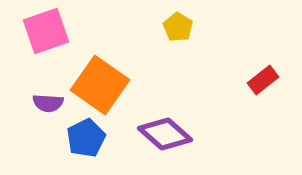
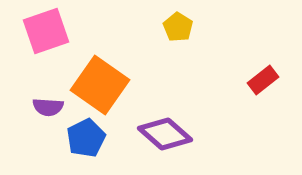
purple semicircle: moved 4 px down
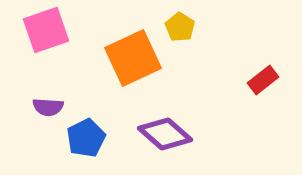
yellow pentagon: moved 2 px right
pink square: moved 1 px up
orange square: moved 33 px right, 27 px up; rotated 30 degrees clockwise
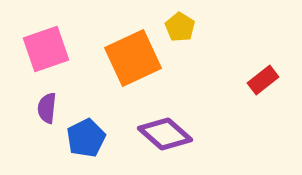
pink square: moved 19 px down
purple semicircle: moved 1 px left, 1 px down; rotated 92 degrees clockwise
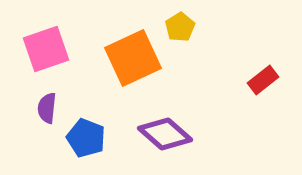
yellow pentagon: rotated 8 degrees clockwise
blue pentagon: rotated 24 degrees counterclockwise
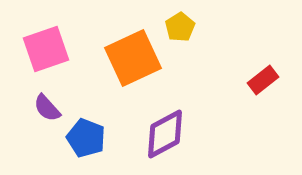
purple semicircle: rotated 48 degrees counterclockwise
purple diamond: rotated 70 degrees counterclockwise
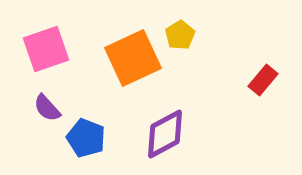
yellow pentagon: moved 8 px down
red rectangle: rotated 12 degrees counterclockwise
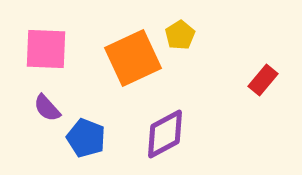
pink square: rotated 21 degrees clockwise
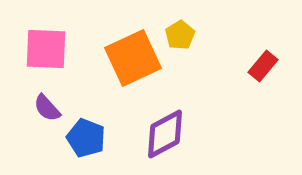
red rectangle: moved 14 px up
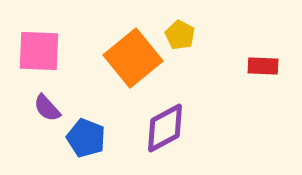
yellow pentagon: rotated 12 degrees counterclockwise
pink square: moved 7 px left, 2 px down
orange square: rotated 14 degrees counterclockwise
red rectangle: rotated 52 degrees clockwise
purple diamond: moved 6 px up
